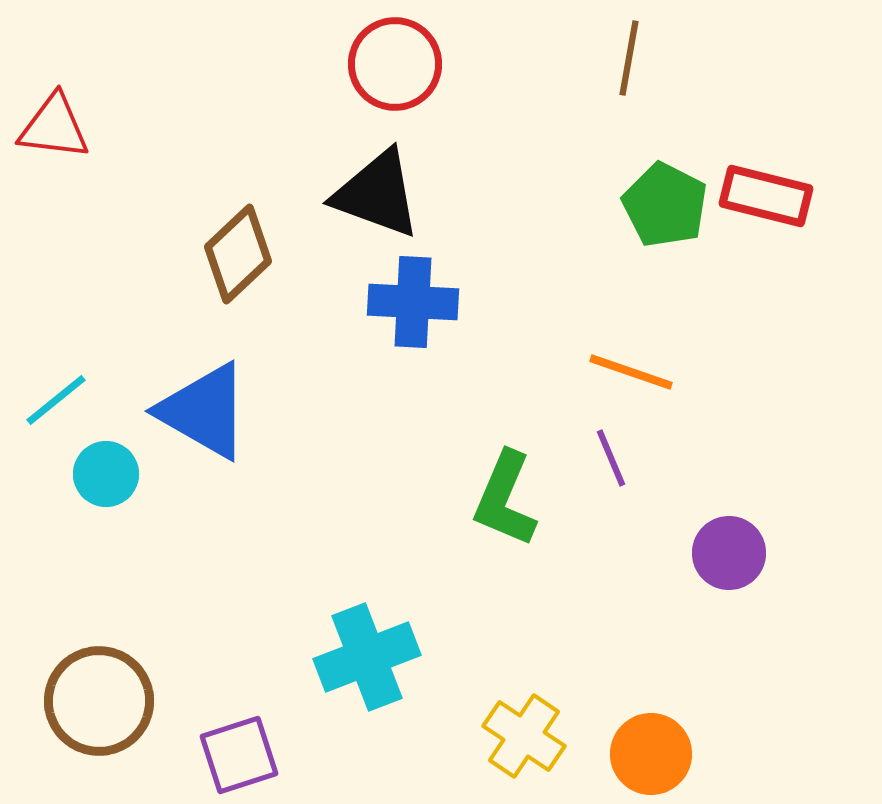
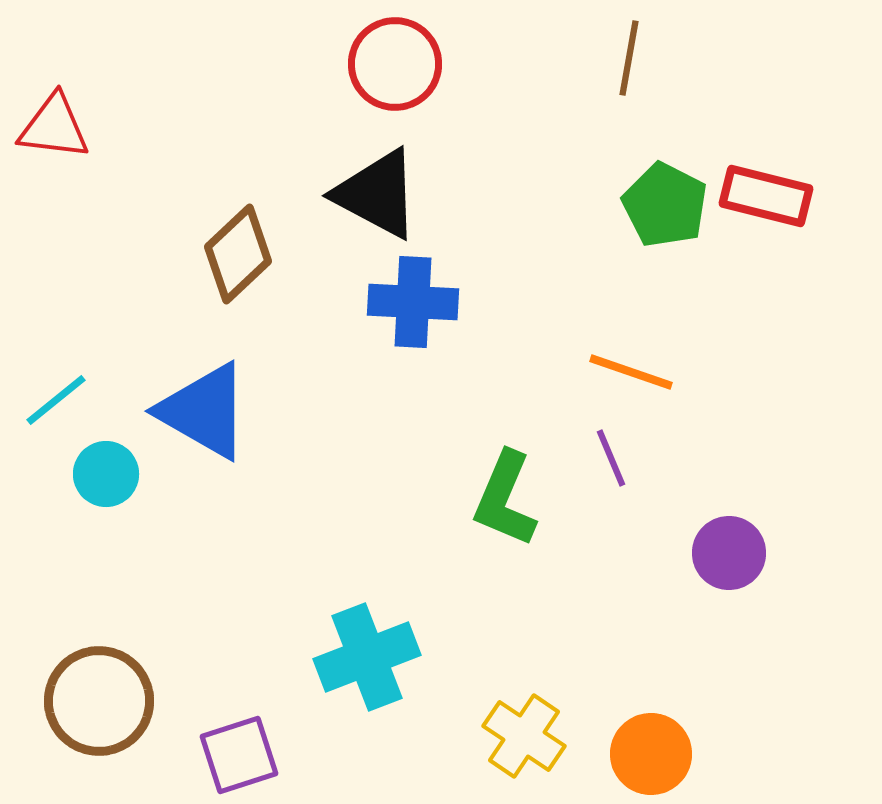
black triangle: rotated 8 degrees clockwise
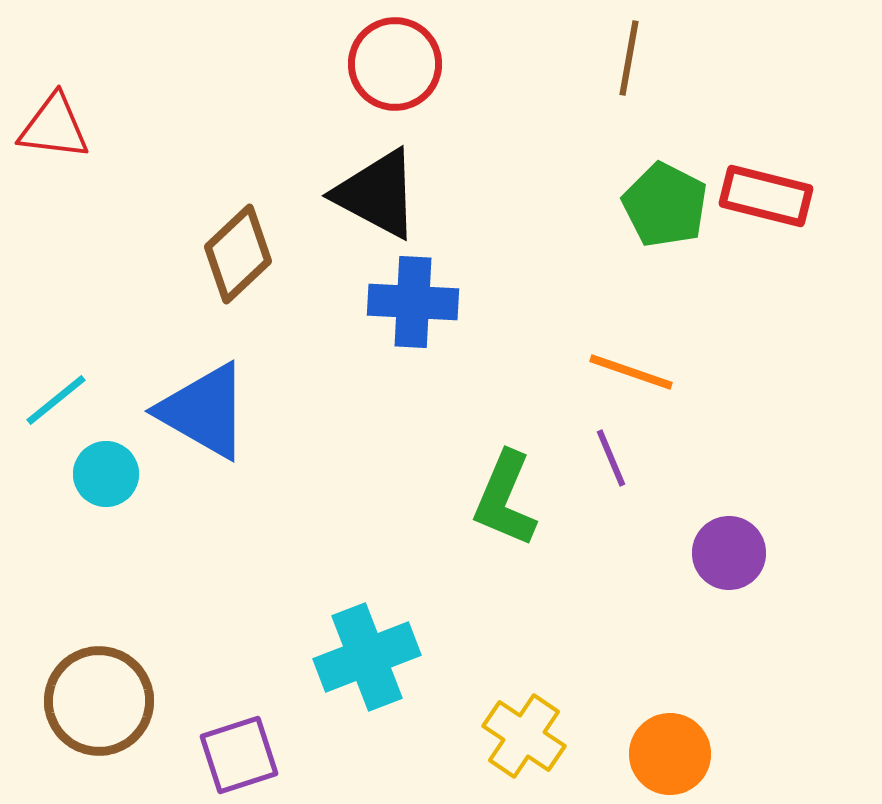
orange circle: moved 19 px right
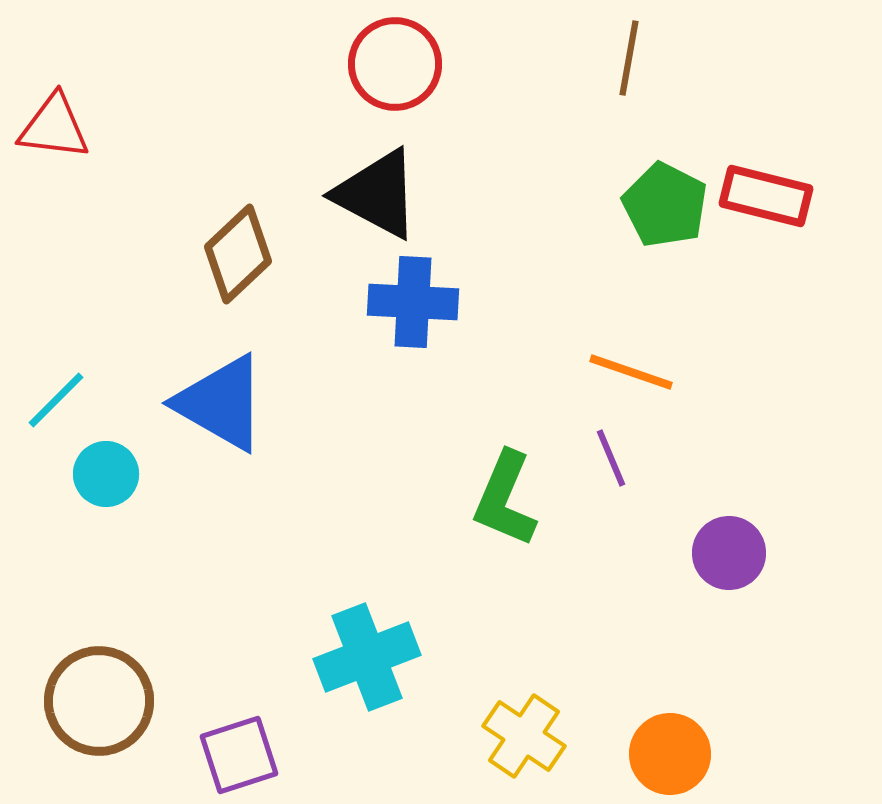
cyan line: rotated 6 degrees counterclockwise
blue triangle: moved 17 px right, 8 px up
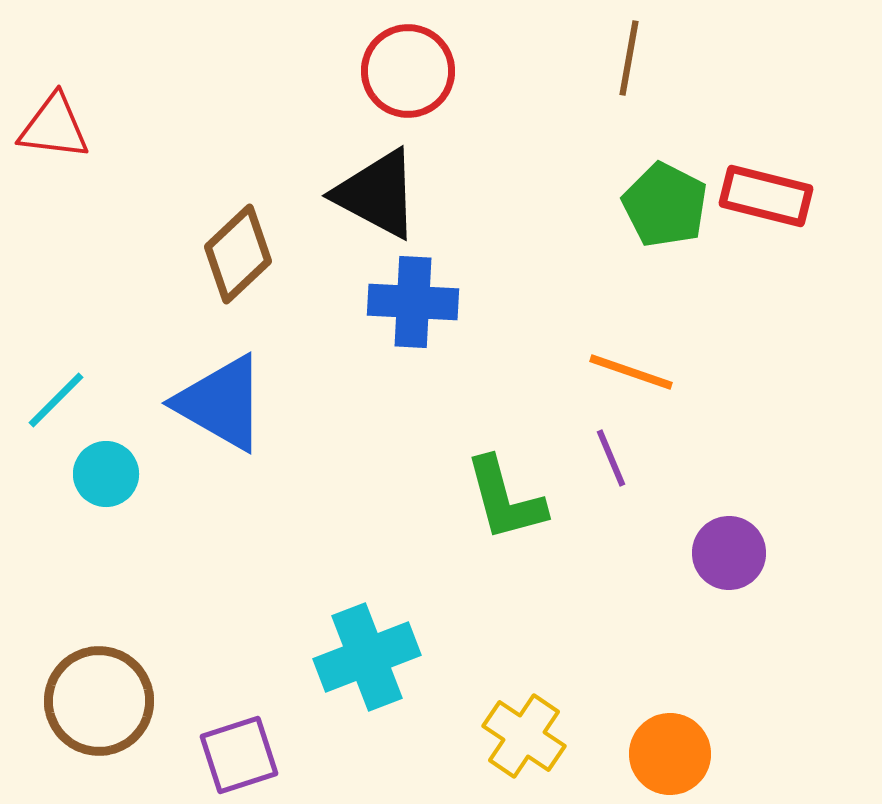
red circle: moved 13 px right, 7 px down
green L-shape: rotated 38 degrees counterclockwise
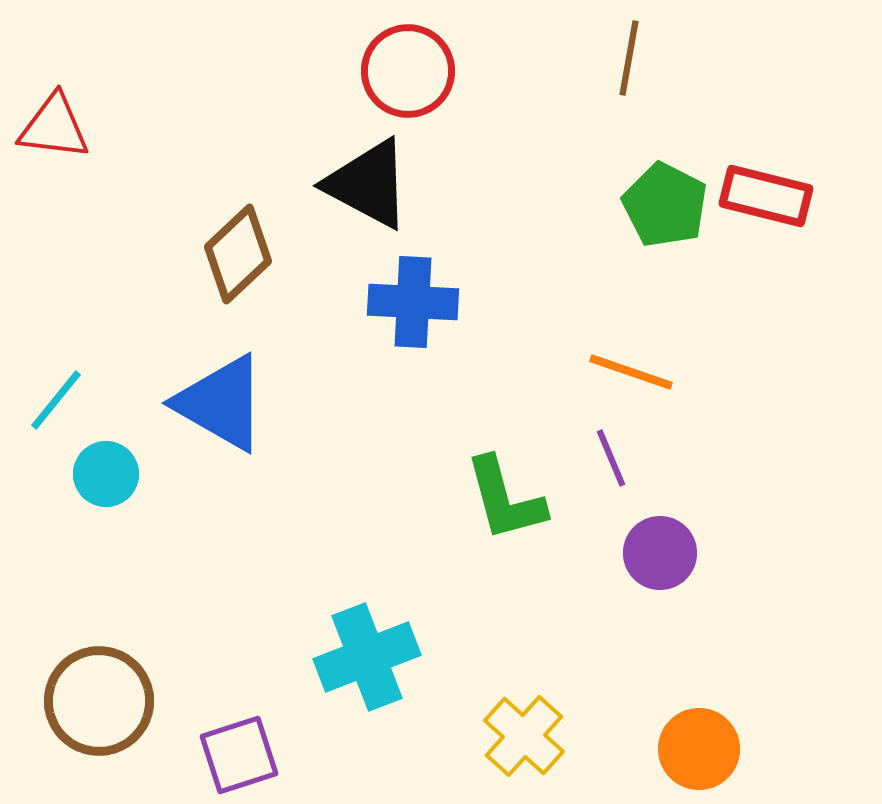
black triangle: moved 9 px left, 10 px up
cyan line: rotated 6 degrees counterclockwise
purple circle: moved 69 px left
yellow cross: rotated 8 degrees clockwise
orange circle: moved 29 px right, 5 px up
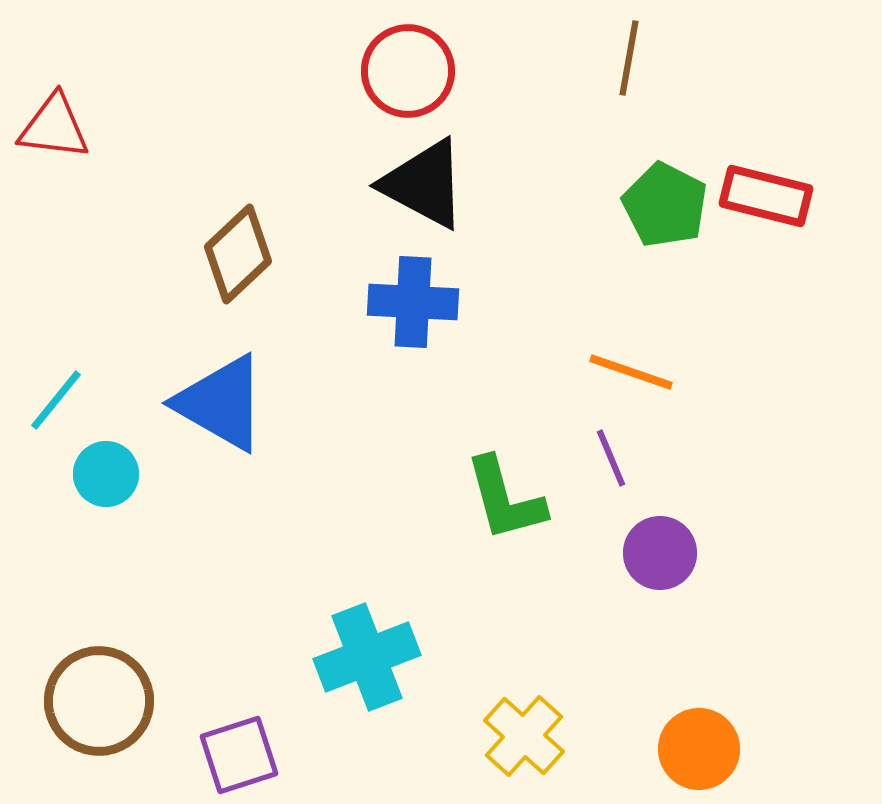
black triangle: moved 56 px right
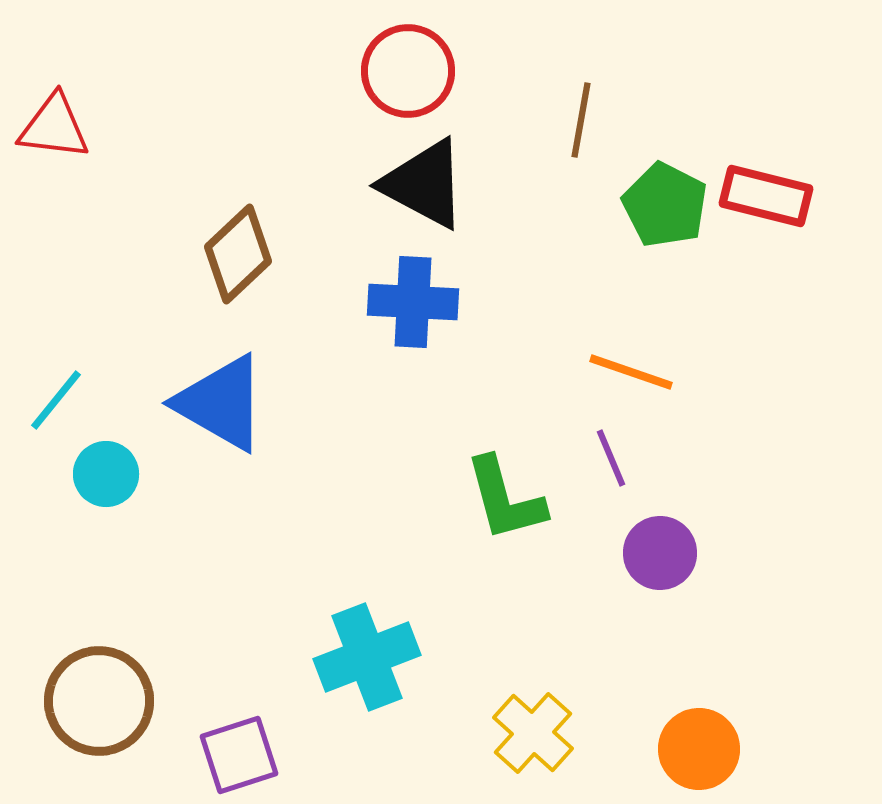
brown line: moved 48 px left, 62 px down
yellow cross: moved 9 px right, 3 px up
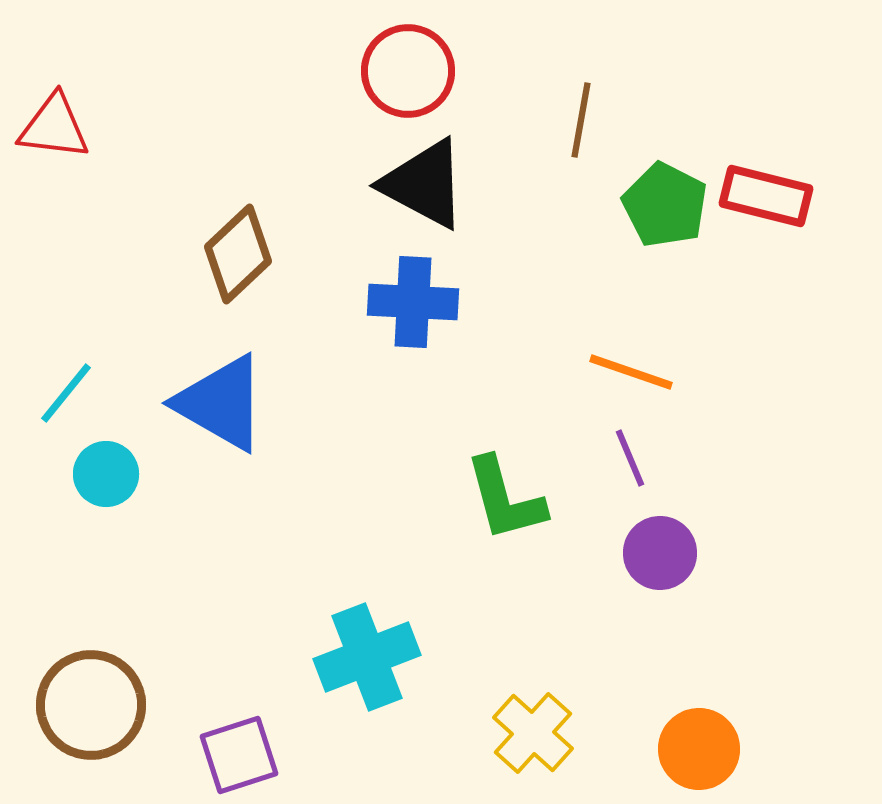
cyan line: moved 10 px right, 7 px up
purple line: moved 19 px right
brown circle: moved 8 px left, 4 px down
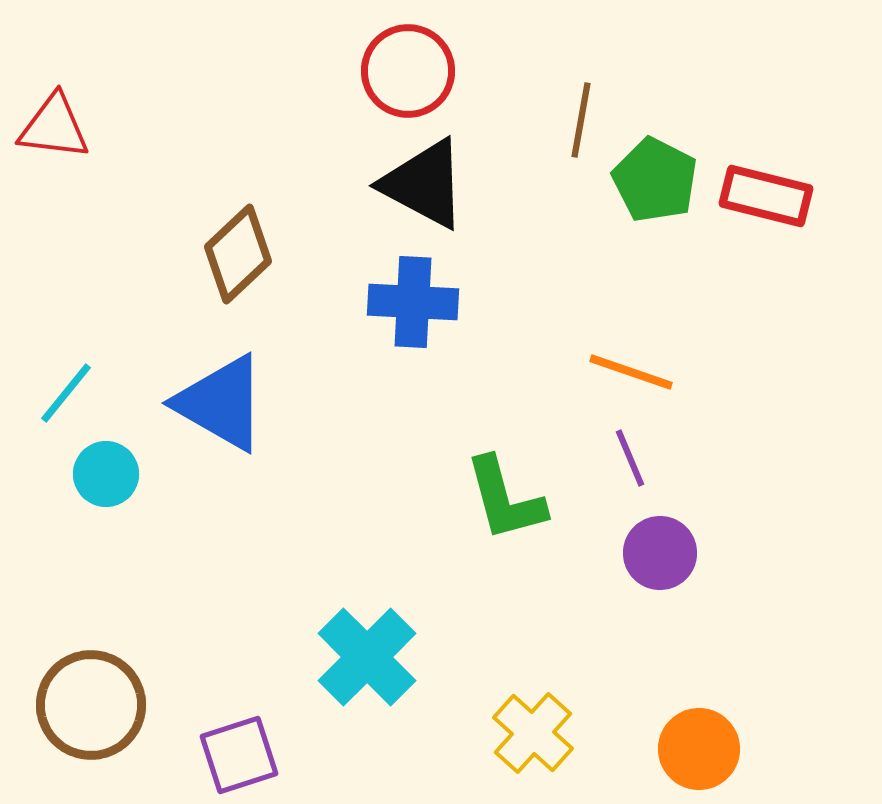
green pentagon: moved 10 px left, 25 px up
cyan cross: rotated 24 degrees counterclockwise
